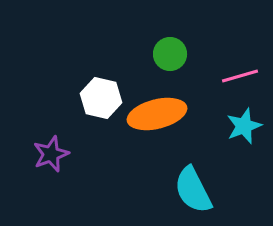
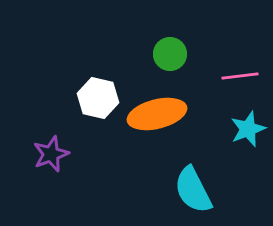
pink line: rotated 9 degrees clockwise
white hexagon: moved 3 px left
cyan star: moved 4 px right, 3 px down
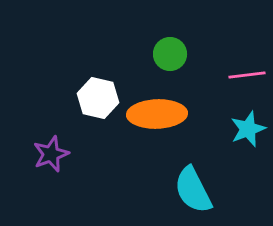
pink line: moved 7 px right, 1 px up
orange ellipse: rotated 12 degrees clockwise
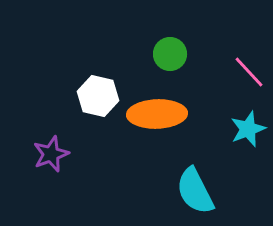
pink line: moved 2 px right, 3 px up; rotated 54 degrees clockwise
white hexagon: moved 2 px up
cyan semicircle: moved 2 px right, 1 px down
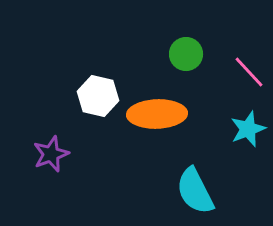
green circle: moved 16 px right
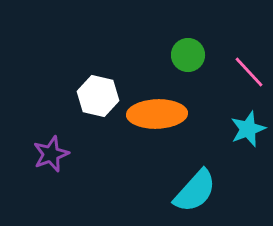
green circle: moved 2 px right, 1 px down
cyan semicircle: rotated 111 degrees counterclockwise
